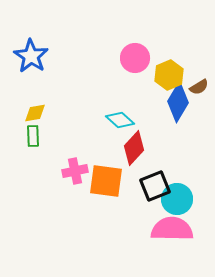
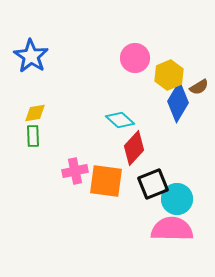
black square: moved 2 px left, 2 px up
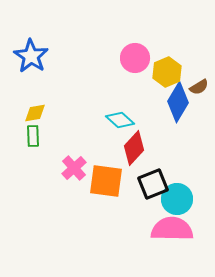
yellow hexagon: moved 2 px left, 3 px up
pink cross: moved 1 px left, 3 px up; rotated 30 degrees counterclockwise
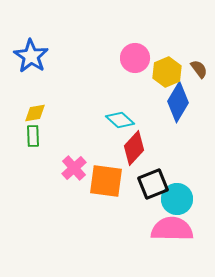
brown semicircle: moved 18 px up; rotated 96 degrees counterclockwise
